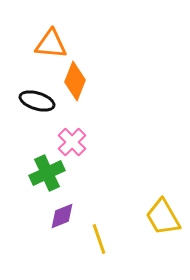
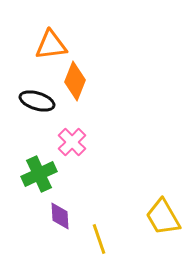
orange triangle: moved 1 px down; rotated 12 degrees counterclockwise
green cross: moved 8 px left, 1 px down
purple diamond: moved 2 px left; rotated 72 degrees counterclockwise
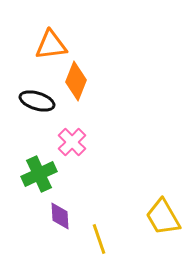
orange diamond: moved 1 px right
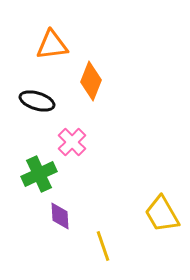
orange triangle: moved 1 px right
orange diamond: moved 15 px right
yellow trapezoid: moved 1 px left, 3 px up
yellow line: moved 4 px right, 7 px down
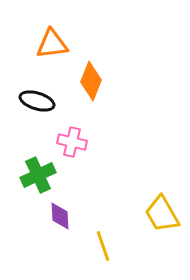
orange triangle: moved 1 px up
pink cross: rotated 32 degrees counterclockwise
green cross: moved 1 px left, 1 px down
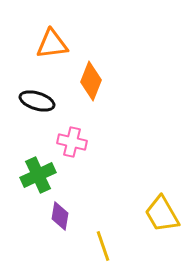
purple diamond: rotated 12 degrees clockwise
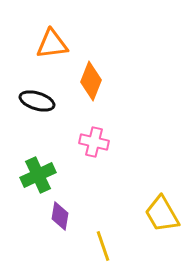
pink cross: moved 22 px right
